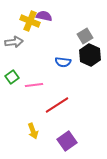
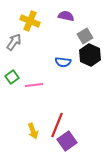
purple semicircle: moved 22 px right
gray arrow: rotated 48 degrees counterclockwise
red line: moved 20 px down; rotated 35 degrees counterclockwise
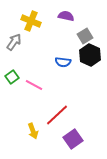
yellow cross: moved 1 px right
pink line: rotated 36 degrees clockwise
red line: moved 10 px up; rotated 25 degrees clockwise
purple square: moved 6 px right, 2 px up
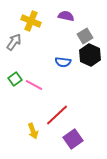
green square: moved 3 px right, 2 px down
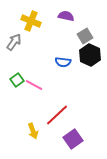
green square: moved 2 px right, 1 px down
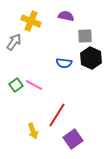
gray square: rotated 28 degrees clockwise
black hexagon: moved 1 px right, 3 px down
blue semicircle: moved 1 px right, 1 px down
green square: moved 1 px left, 5 px down
red line: rotated 15 degrees counterclockwise
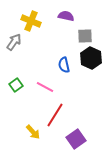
blue semicircle: moved 2 px down; rotated 70 degrees clockwise
pink line: moved 11 px right, 2 px down
red line: moved 2 px left
yellow arrow: moved 1 px down; rotated 21 degrees counterclockwise
purple square: moved 3 px right
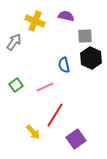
yellow cross: moved 4 px right
pink line: rotated 54 degrees counterclockwise
